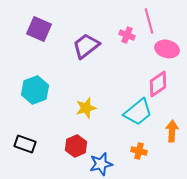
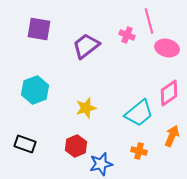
purple square: rotated 15 degrees counterclockwise
pink ellipse: moved 1 px up
pink diamond: moved 11 px right, 9 px down
cyan trapezoid: moved 1 px right, 1 px down
orange arrow: moved 5 px down; rotated 20 degrees clockwise
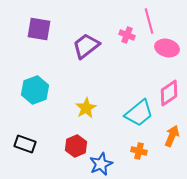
yellow star: rotated 15 degrees counterclockwise
blue star: rotated 10 degrees counterclockwise
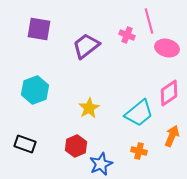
yellow star: moved 3 px right
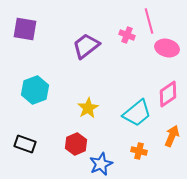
purple square: moved 14 px left
pink diamond: moved 1 px left, 1 px down
yellow star: moved 1 px left
cyan trapezoid: moved 2 px left
red hexagon: moved 2 px up
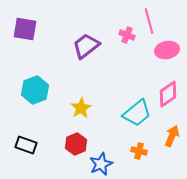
pink ellipse: moved 2 px down; rotated 25 degrees counterclockwise
yellow star: moved 7 px left
black rectangle: moved 1 px right, 1 px down
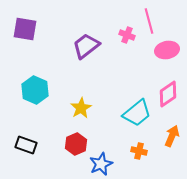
cyan hexagon: rotated 16 degrees counterclockwise
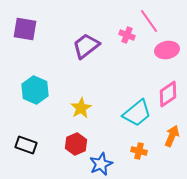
pink line: rotated 20 degrees counterclockwise
